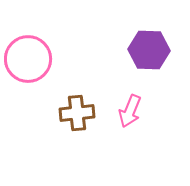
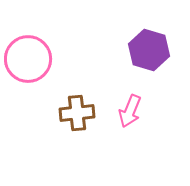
purple hexagon: rotated 15 degrees clockwise
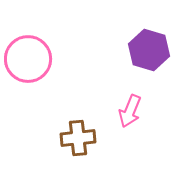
brown cross: moved 1 px right, 25 px down
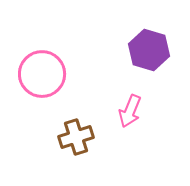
pink circle: moved 14 px right, 15 px down
brown cross: moved 2 px left, 1 px up; rotated 12 degrees counterclockwise
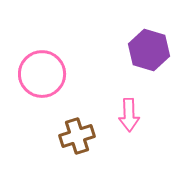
pink arrow: moved 1 px left, 4 px down; rotated 24 degrees counterclockwise
brown cross: moved 1 px right, 1 px up
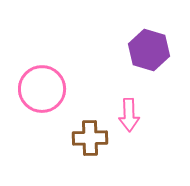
pink circle: moved 15 px down
brown cross: moved 13 px right, 2 px down; rotated 16 degrees clockwise
